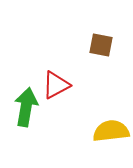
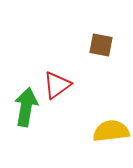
red triangle: moved 1 px right; rotated 8 degrees counterclockwise
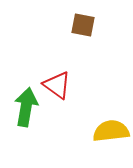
brown square: moved 18 px left, 20 px up
red triangle: rotated 48 degrees counterclockwise
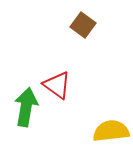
brown square: rotated 25 degrees clockwise
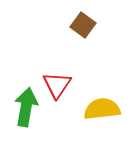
red triangle: rotated 28 degrees clockwise
yellow semicircle: moved 9 px left, 22 px up
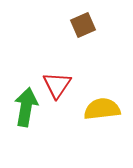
brown square: rotated 30 degrees clockwise
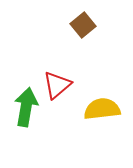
brown square: rotated 15 degrees counterclockwise
red triangle: rotated 16 degrees clockwise
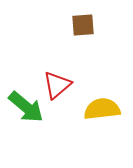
brown square: rotated 35 degrees clockwise
green arrow: rotated 120 degrees clockwise
